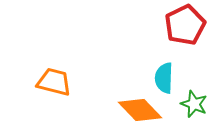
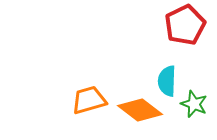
cyan semicircle: moved 3 px right, 3 px down
orange trapezoid: moved 35 px right, 18 px down; rotated 30 degrees counterclockwise
orange diamond: rotated 9 degrees counterclockwise
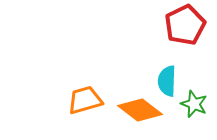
orange trapezoid: moved 4 px left
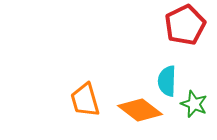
orange trapezoid: rotated 90 degrees counterclockwise
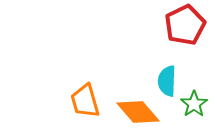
orange trapezoid: moved 1 px down
green star: rotated 16 degrees clockwise
orange diamond: moved 2 px left, 2 px down; rotated 12 degrees clockwise
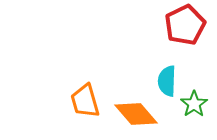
orange diamond: moved 2 px left, 2 px down
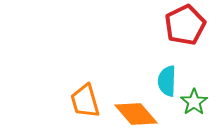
green star: moved 2 px up
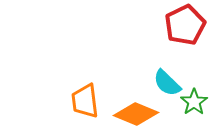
cyan semicircle: moved 2 px down; rotated 48 degrees counterclockwise
orange trapezoid: rotated 9 degrees clockwise
orange diamond: rotated 27 degrees counterclockwise
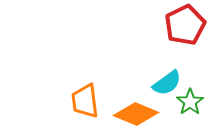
cyan semicircle: rotated 80 degrees counterclockwise
green star: moved 4 px left
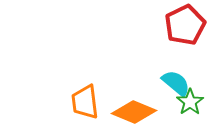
cyan semicircle: moved 9 px right; rotated 104 degrees counterclockwise
orange trapezoid: moved 1 px down
orange diamond: moved 2 px left, 2 px up
